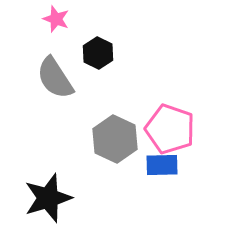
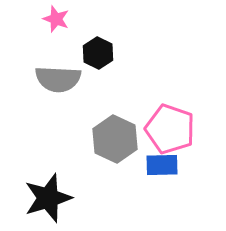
gray semicircle: moved 3 px right, 1 px down; rotated 54 degrees counterclockwise
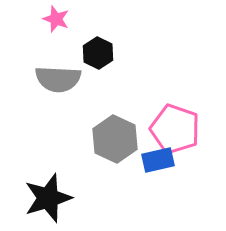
pink pentagon: moved 5 px right
blue rectangle: moved 4 px left, 5 px up; rotated 12 degrees counterclockwise
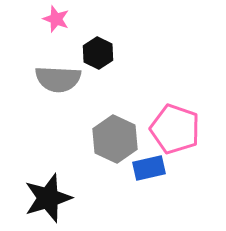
blue rectangle: moved 9 px left, 8 px down
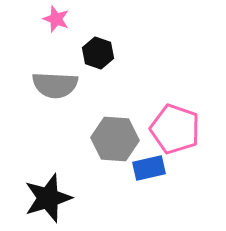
black hexagon: rotated 8 degrees counterclockwise
gray semicircle: moved 3 px left, 6 px down
gray hexagon: rotated 21 degrees counterclockwise
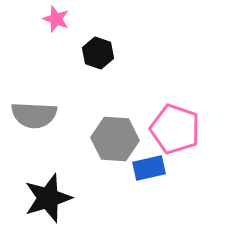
gray semicircle: moved 21 px left, 30 px down
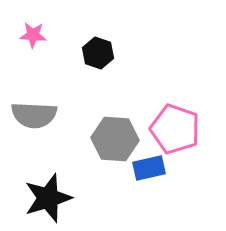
pink star: moved 23 px left, 16 px down; rotated 16 degrees counterclockwise
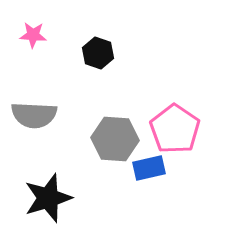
pink pentagon: rotated 15 degrees clockwise
